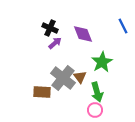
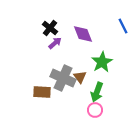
black cross: rotated 14 degrees clockwise
gray cross: rotated 15 degrees counterclockwise
green arrow: rotated 36 degrees clockwise
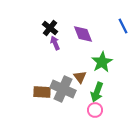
purple arrow: rotated 72 degrees counterclockwise
gray cross: moved 11 px down
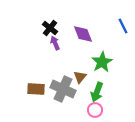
brown triangle: rotated 16 degrees clockwise
brown rectangle: moved 6 px left, 3 px up
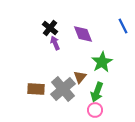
gray cross: rotated 25 degrees clockwise
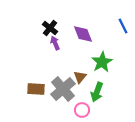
pink circle: moved 13 px left
